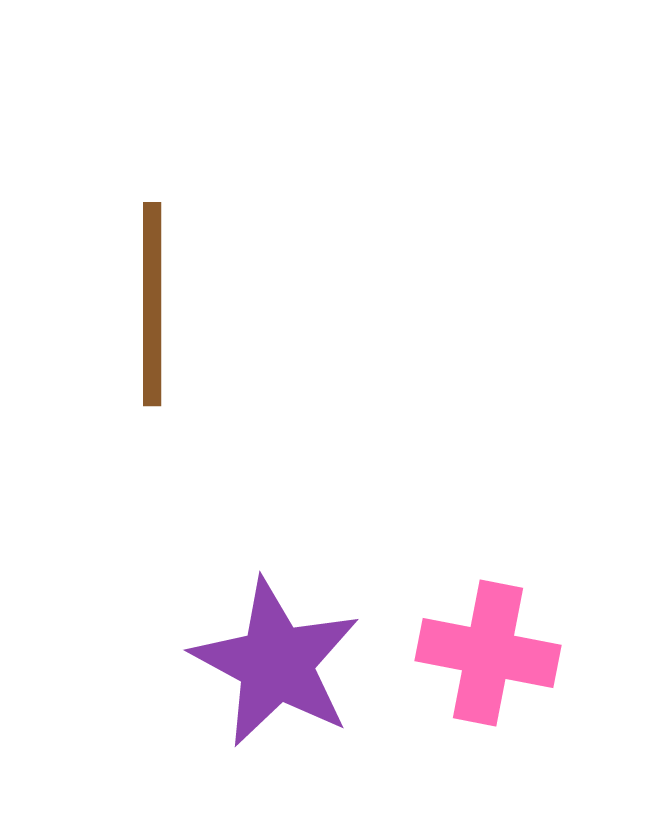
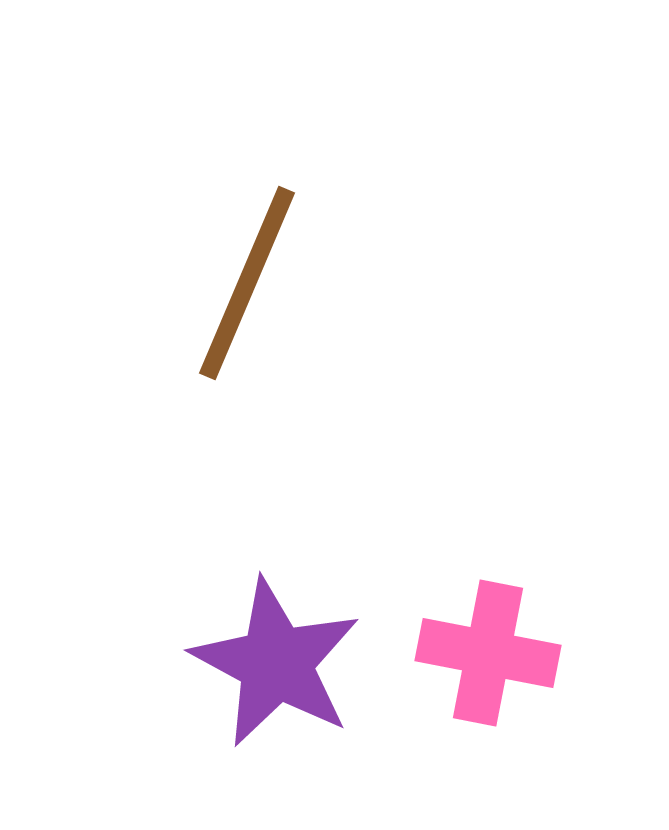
brown line: moved 95 px right, 21 px up; rotated 23 degrees clockwise
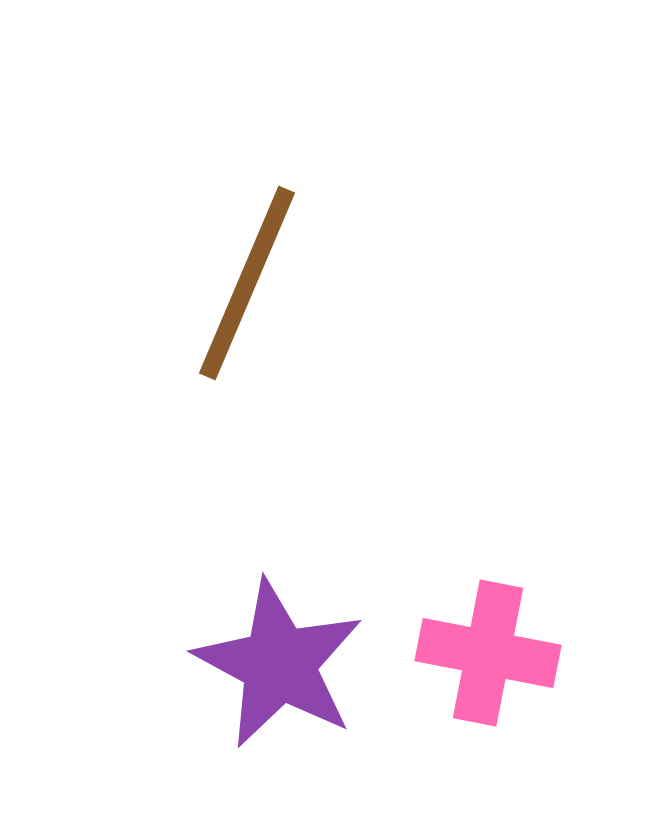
purple star: moved 3 px right, 1 px down
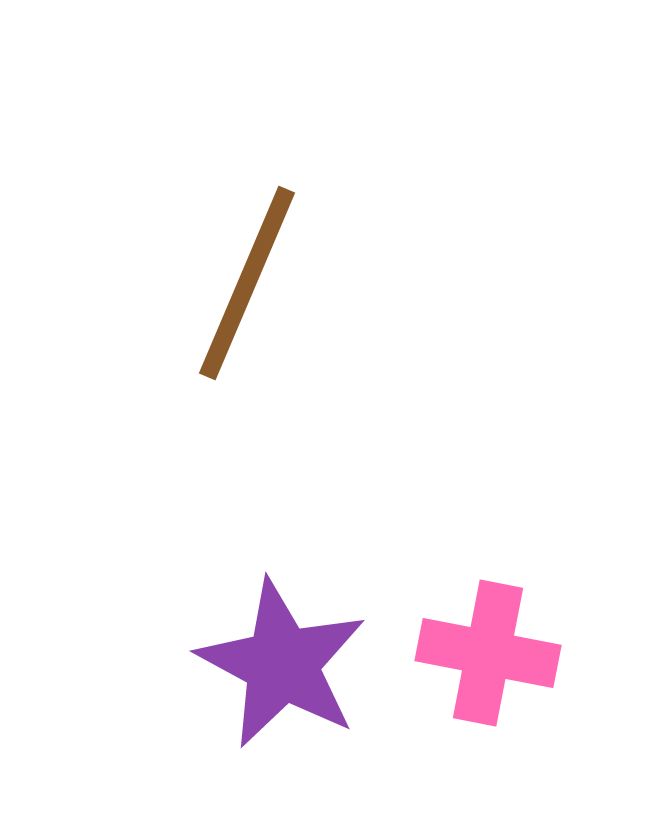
purple star: moved 3 px right
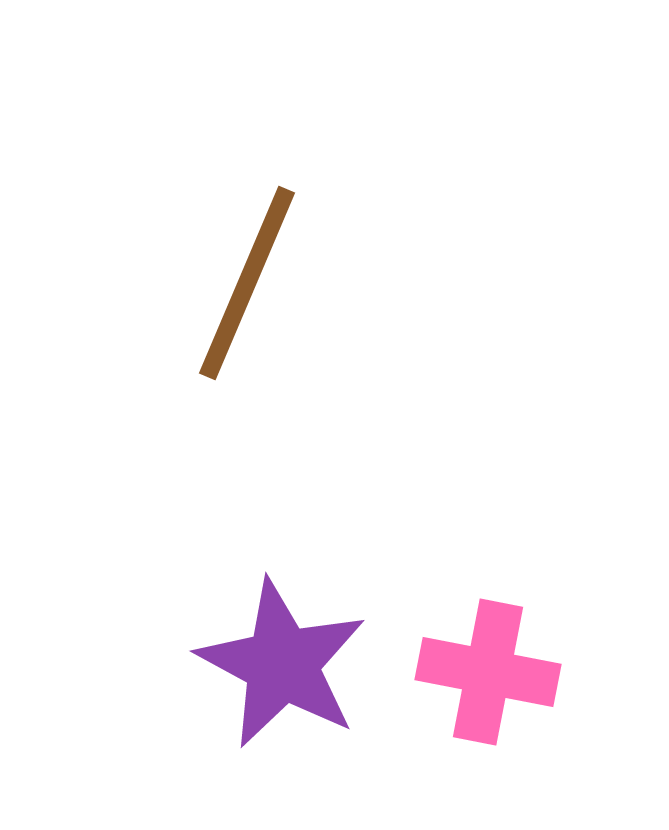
pink cross: moved 19 px down
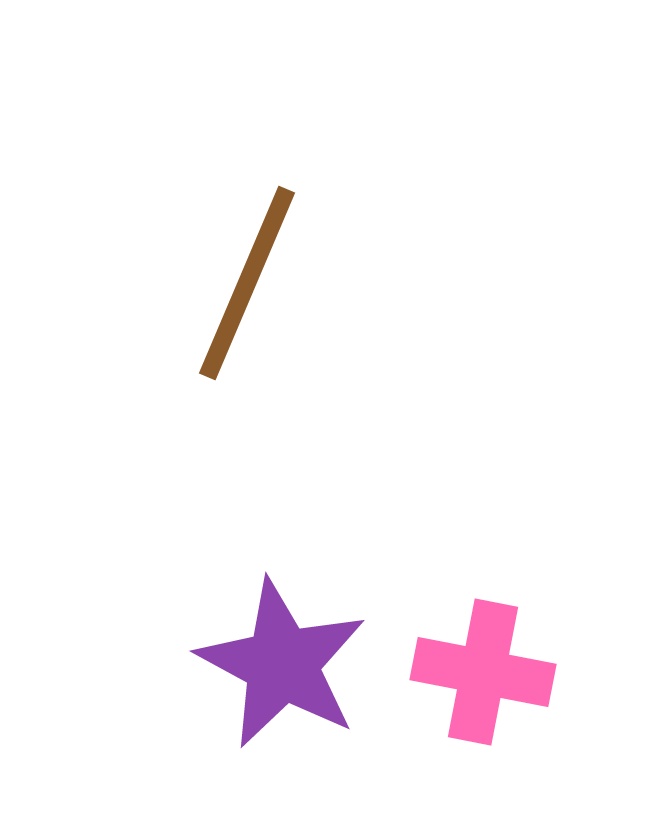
pink cross: moved 5 px left
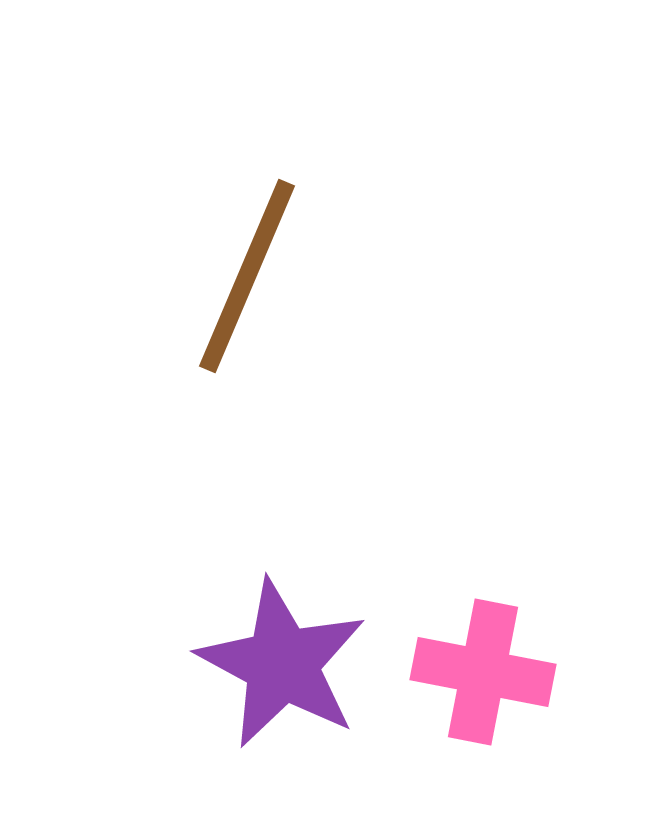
brown line: moved 7 px up
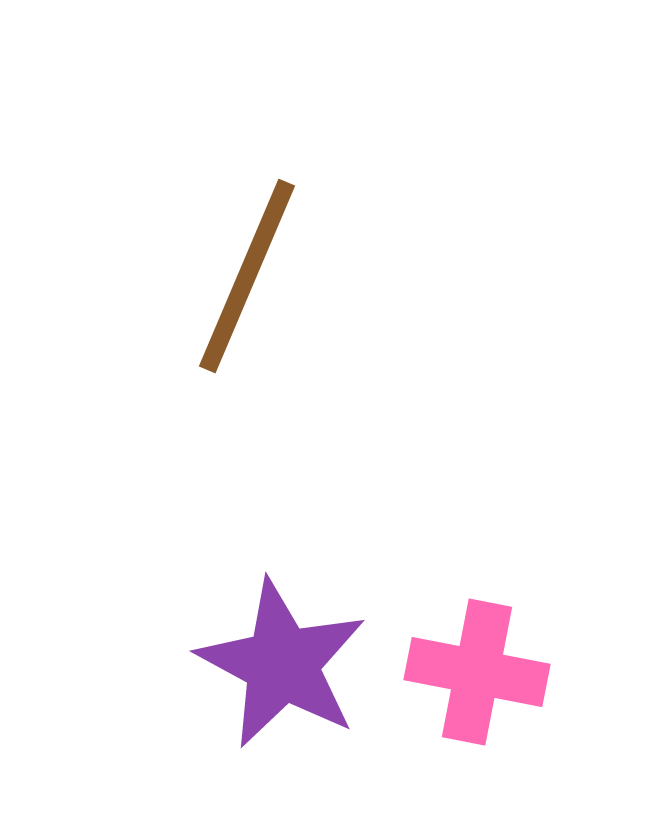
pink cross: moved 6 px left
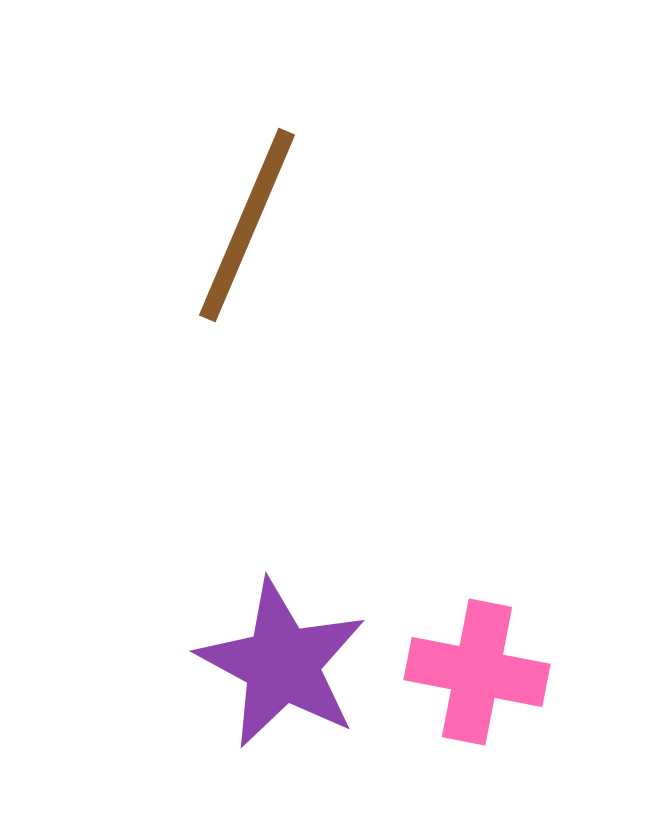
brown line: moved 51 px up
